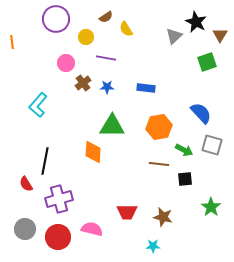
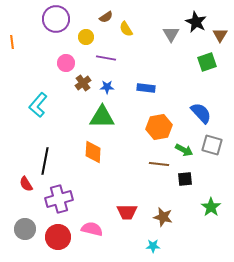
gray triangle: moved 3 px left, 2 px up; rotated 18 degrees counterclockwise
green triangle: moved 10 px left, 9 px up
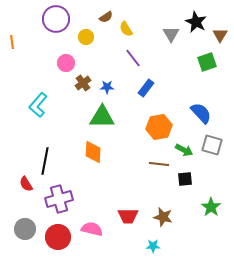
purple line: moved 27 px right; rotated 42 degrees clockwise
blue rectangle: rotated 60 degrees counterclockwise
red trapezoid: moved 1 px right, 4 px down
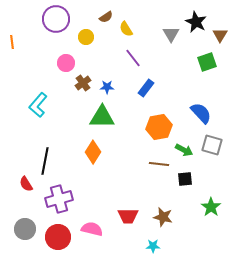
orange diamond: rotated 30 degrees clockwise
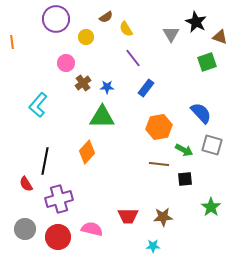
brown triangle: moved 2 px down; rotated 42 degrees counterclockwise
orange diamond: moved 6 px left; rotated 10 degrees clockwise
brown star: rotated 18 degrees counterclockwise
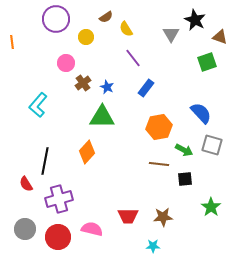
black star: moved 1 px left, 2 px up
blue star: rotated 24 degrees clockwise
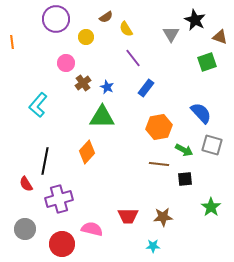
red circle: moved 4 px right, 7 px down
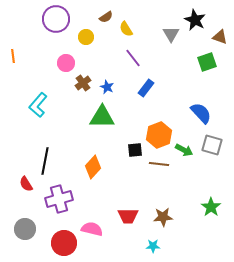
orange line: moved 1 px right, 14 px down
orange hexagon: moved 8 px down; rotated 10 degrees counterclockwise
orange diamond: moved 6 px right, 15 px down
black square: moved 50 px left, 29 px up
red circle: moved 2 px right, 1 px up
